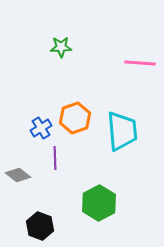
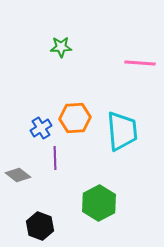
orange hexagon: rotated 16 degrees clockwise
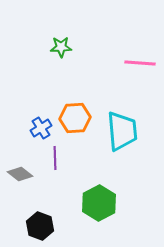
gray diamond: moved 2 px right, 1 px up
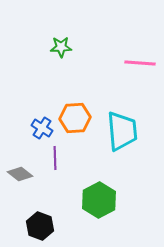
blue cross: moved 1 px right; rotated 25 degrees counterclockwise
green hexagon: moved 3 px up
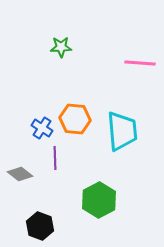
orange hexagon: moved 1 px down; rotated 8 degrees clockwise
